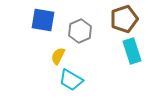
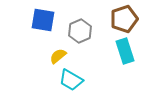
cyan rectangle: moved 7 px left
yellow semicircle: rotated 24 degrees clockwise
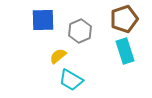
blue square: rotated 10 degrees counterclockwise
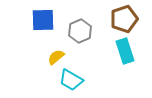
yellow semicircle: moved 2 px left, 1 px down
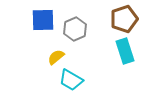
gray hexagon: moved 5 px left, 2 px up
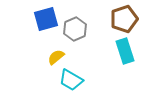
blue square: moved 3 px right, 1 px up; rotated 15 degrees counterclockwise
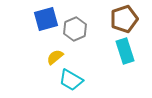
yellow semicircle: moved 1 px left
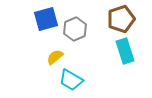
brown pentagon: moved 3 px left
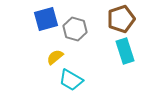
gray hexagon: rotated 20 degrees counterclockwise
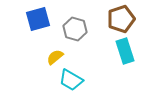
blue square: moved 8 px left
